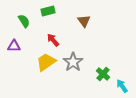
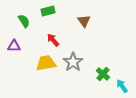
yellow trapezoid: moved 1 px down; rotated 25 degrees clockwise
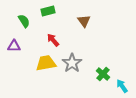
gray star: moved 1 px left, 1 px down
